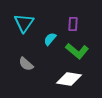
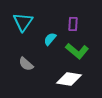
cyan triangle: moved 1 px left, 1 px up
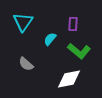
green L-shape: moved 2 px right
white diamond: rotated 20 degrees counterclockwise
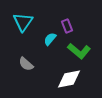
purple rectangle: moved 6 px left, 2 px down; rotated 24 degrees counterclockwise
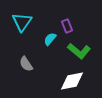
cyan triangle: moved 1 px left
gray semicircle: rotated 14 degrees clockwise
white diamond: moved 3 px right, 2 px down
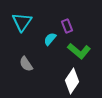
white diamond: rotated 45 degrees counterclockwise
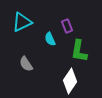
cyan triangle: rotated 30 degrees clockwise
cyan semicircle: rotated 64 degrees counterclockwise
green L-shape: rotated 60 degrees clockwise
white diamond: moved 2 px left
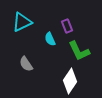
green L-shape: rotated 35 degrees counterclockwise
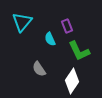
cyan triangle: rotated 25 degrees counterclockwise
gray semicircle: moved 13 px right, 5 px down
white diamond: moved 2 px right
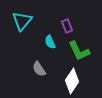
cyan triangle: moved 1 px up
cyan semicircle: moved 3 px down
